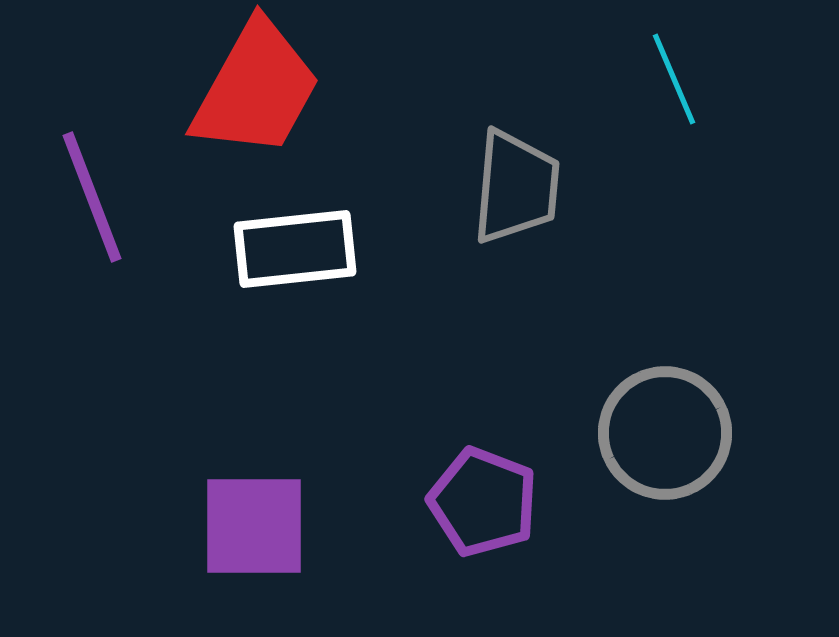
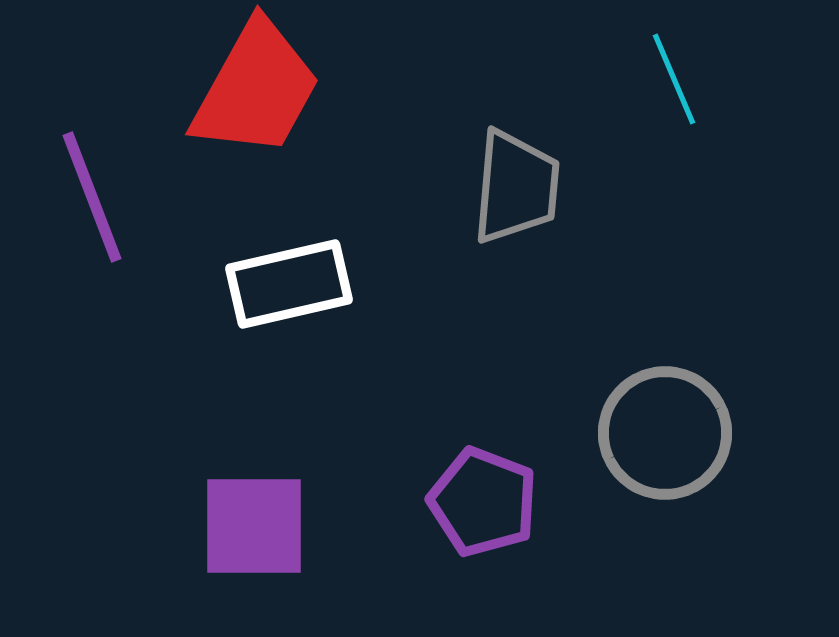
white rectangle: moved 6 px left, 35 px down; rotated 7 degrees counterclockwise
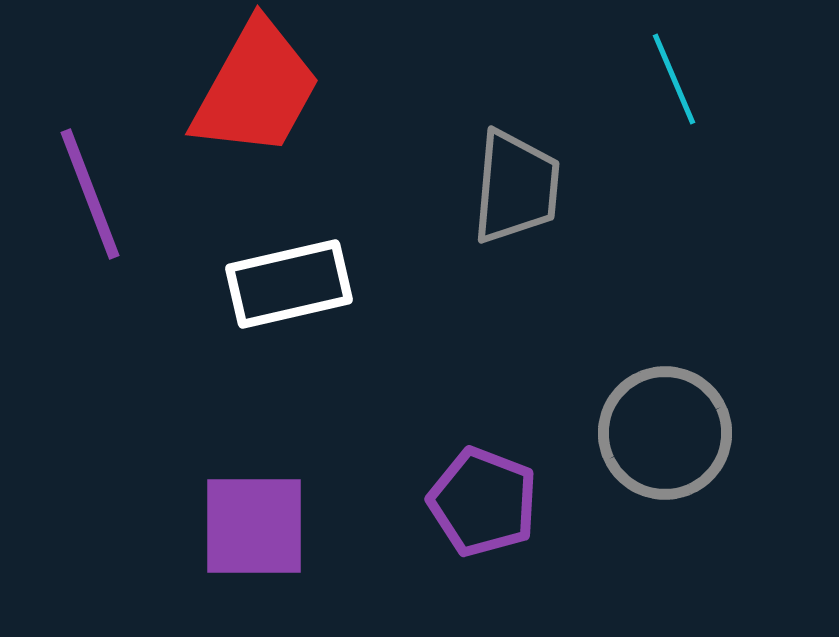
purple line: moved 2 px left, 3 px up
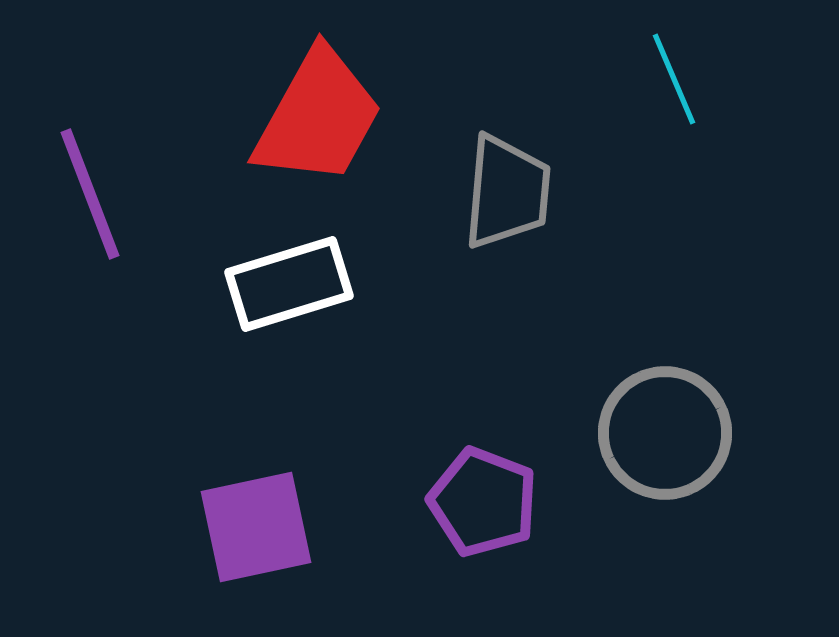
red trapezoid: moved 62 px right, 28 px down
gray trapezoid: moved 9 px left, 5 px down
white rectangle: rotated 4 degrees counterclockwise
purple square: moved 2 px right, 1 px down; rotated 12 degrees counterclockwise
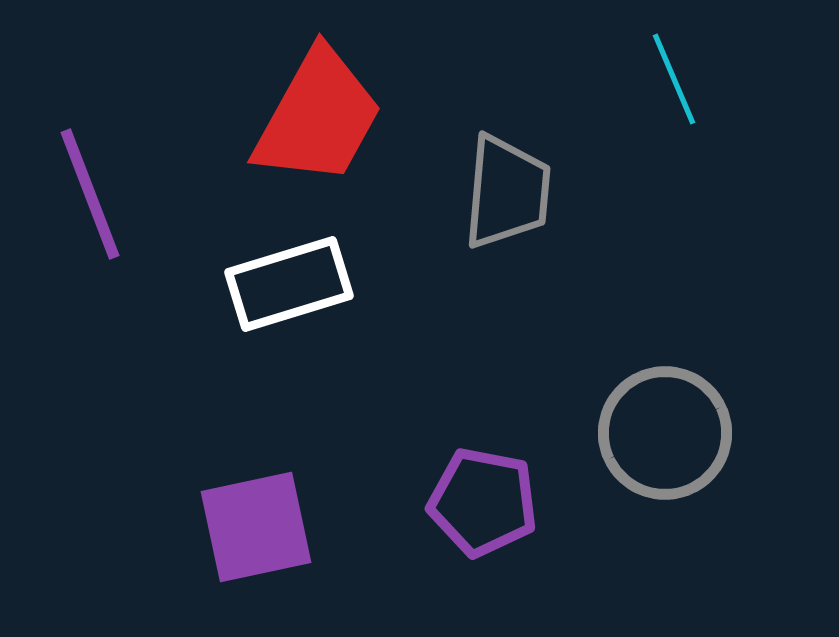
purple pentagon: rotated 10 degrees counterclockwise
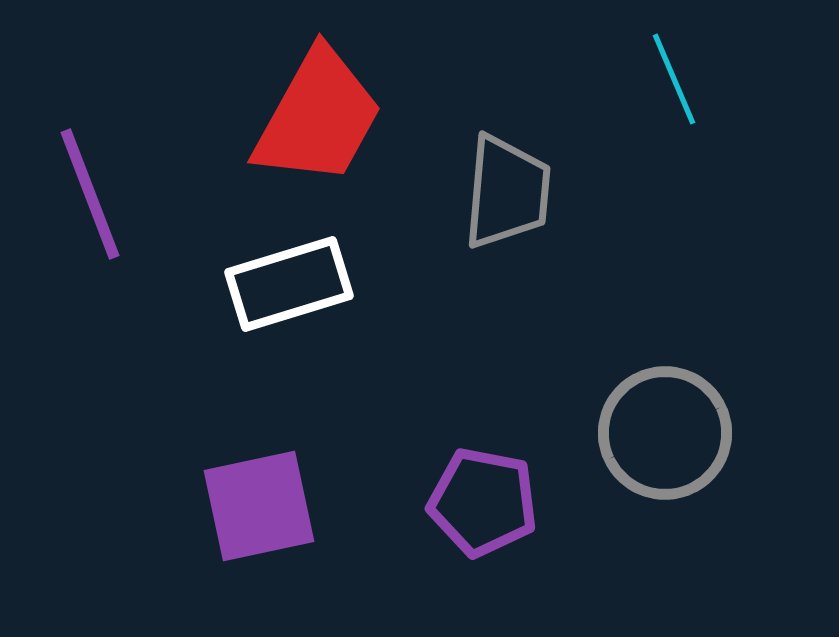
purple square: moved 3 px right, 21 px up
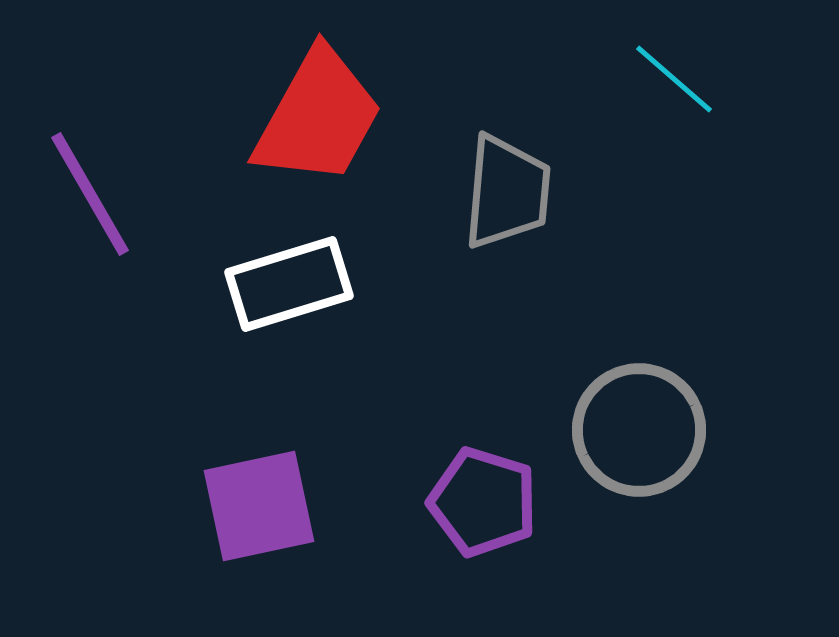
cyan line: rotated 26 degrees counterclockwise
purple line: rotated 9 degrees counterclockwise
gray circle: moved 26 px left, 3 px up
purple pentagon: rotated 6 degrees clockwise
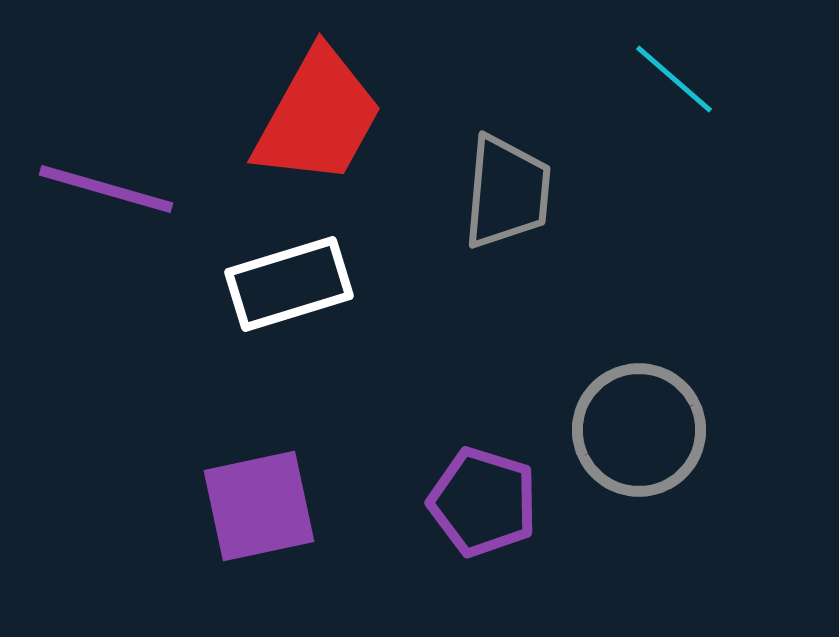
purple line: moved 16 px right, 5 px up; rotated 44 degrees counterclockwise
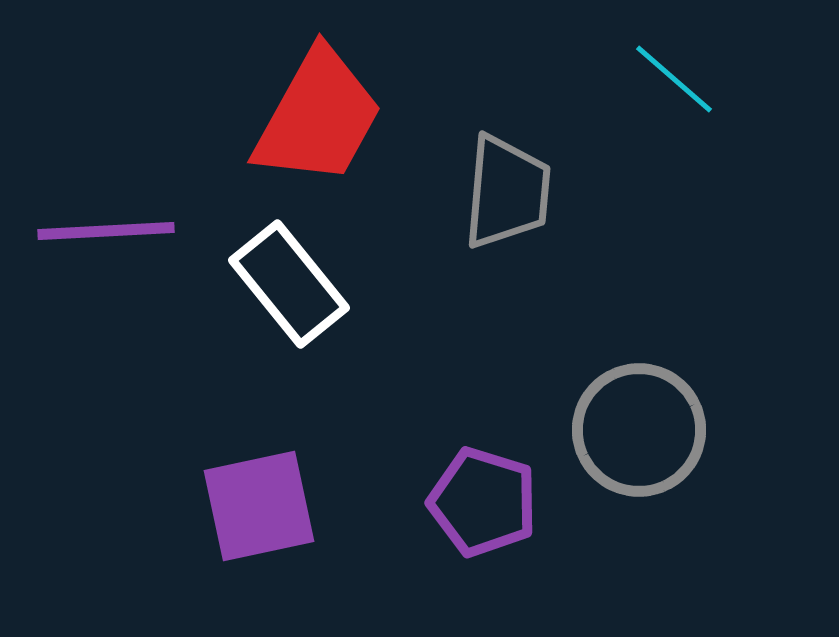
purple line: moved 42 px down; rotated 19 degrees counterclockwise
white rectangle: rotated 68 degrees clockwise
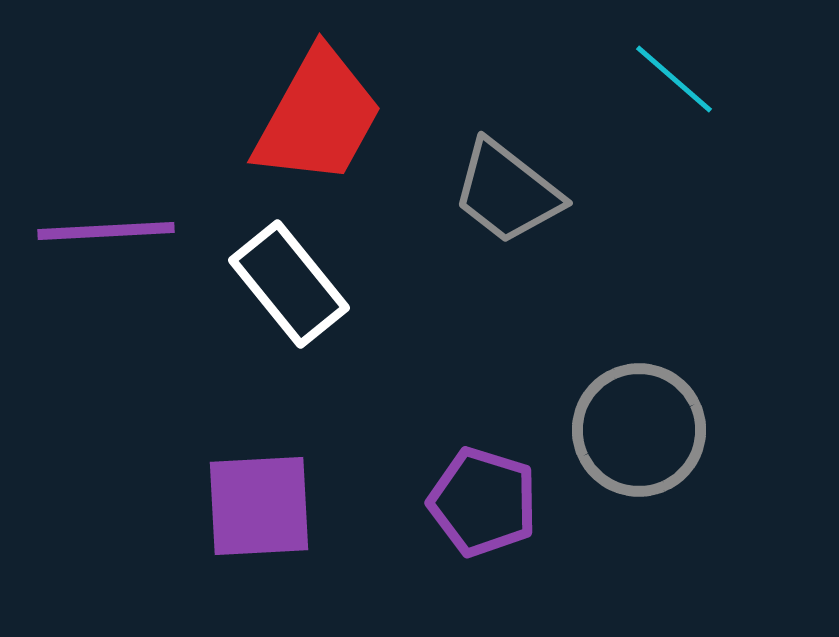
gray trapezoid: rotated 123 degrees clockwise
purple square: rotated 9 degrees clockwise
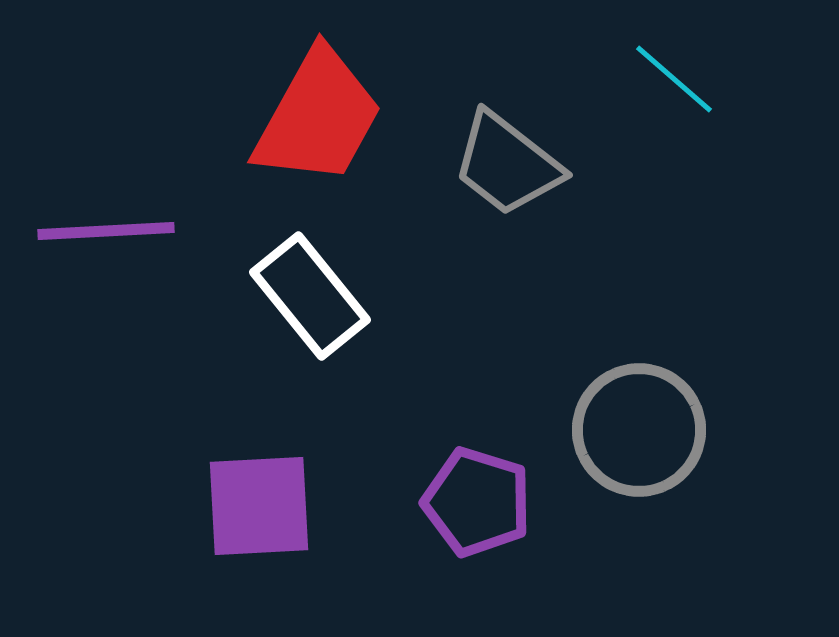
gray trapezoid: moved 28 px up
white rectangle: moved 21 px right, 12 px down
purple pentagon: moved 6 px left
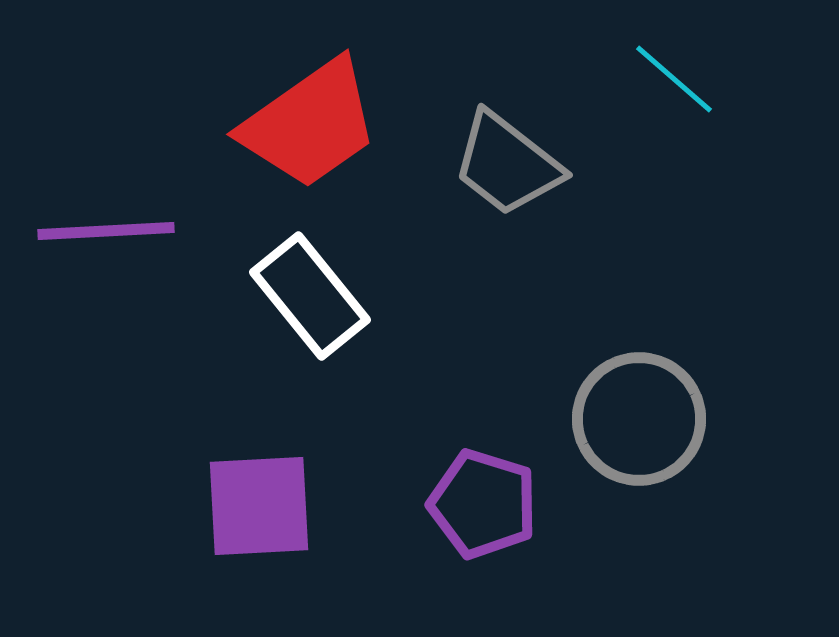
red trapezoid: moved 8 px left, 7 px down; rotated 26 degrees clockwise
gray circle: moved 11 px up
purple pentagon: moved 6 px right, 2 px down
